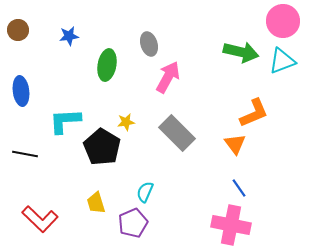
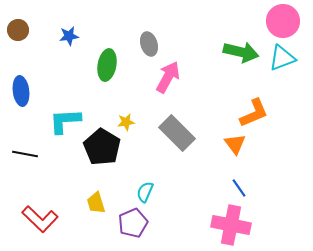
cyan triangle: moved 3 px up
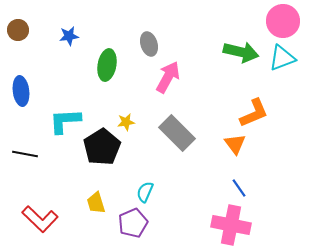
black pentagon: rotated 9 degrees clockwise
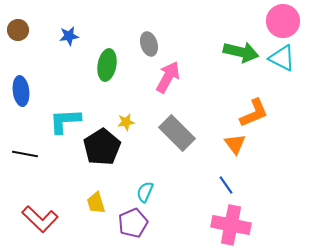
cyan triangle: rotated 48 degrees clockwise
blue line: moved 13 px left, 3 px up
